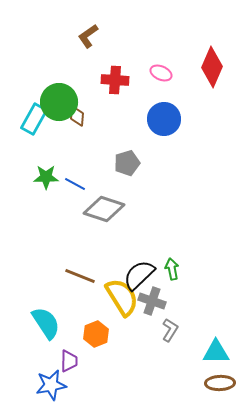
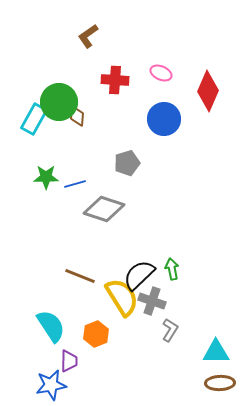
red diamond: moved 4 px left, 24 px down
blue line: rotated 45 degrees counterclockwise
cyan semicircle: moved 5 px right, 3 px down
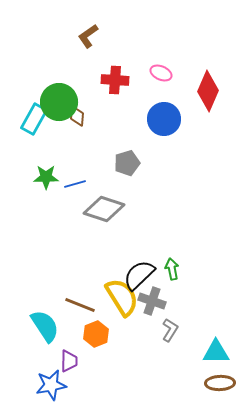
brown line: moved 29 px down
cyan semicircle: moved 6 px left
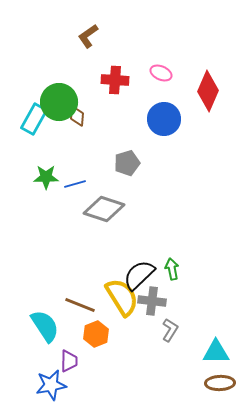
gray cross: rotated 12 degrees counterclockwise
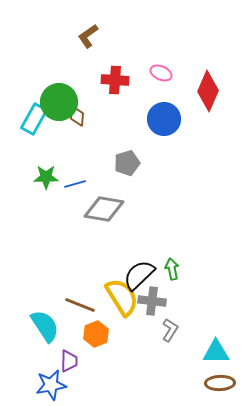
gray diamond: rotated 9 degrees counterclockwise
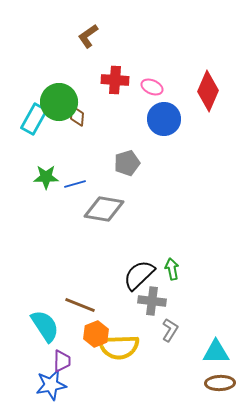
pink ellipse: moved 9 px left, 14 px down
yellow semicircle: moved 3 px left, 50 px down; rotated 120 degrees clockwise
purple trapezoid: moved 7 px left
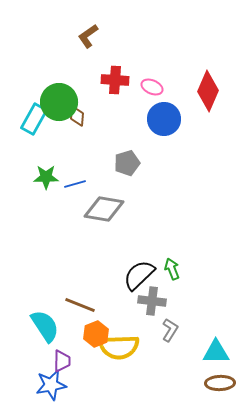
green arrow: rotated 10 degrees counterclockwise
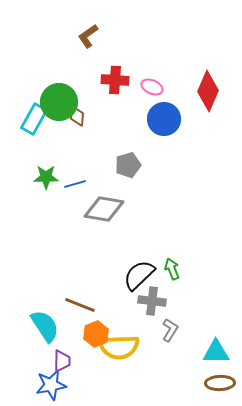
gray pentagon: moved 1 px right, 2 px down
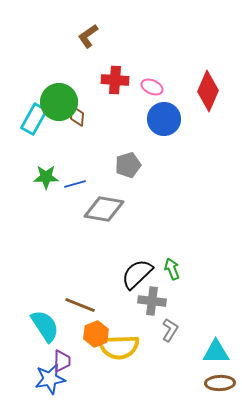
black semicircle: moved 2 px left, 1 px up
blue star: moved 1 px left, 6 px up
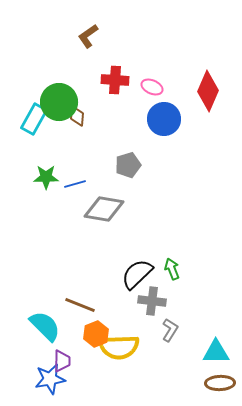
cyan semicircle: rotated 12 degrees counterclockwise
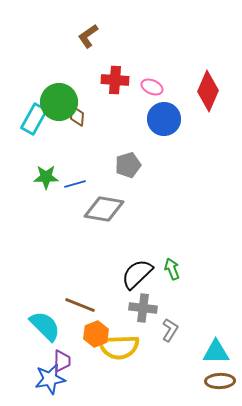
gray cross: moved 9 px left, 7 px down
brown ellipse: moved 2 px up
